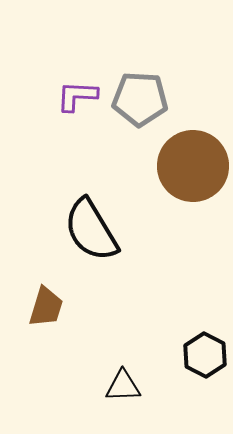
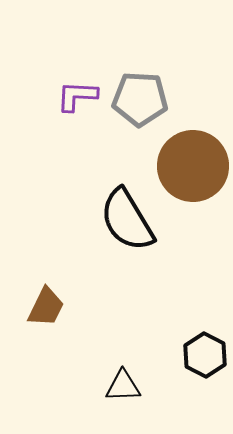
black semicircle: moved 36 px right, 10 px up
brown trapezoid: rotated 9 degrees clockwise
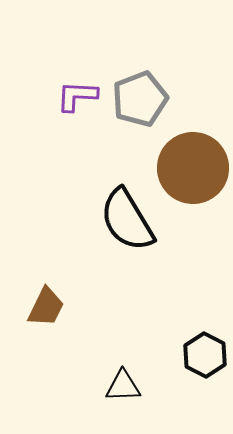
gray pentagon: rotated 24 degrees counterclockwise
brown circle: moved 2 px down
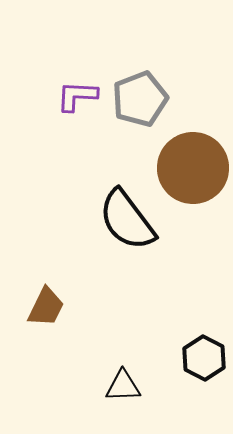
black semicircle: rotated 6 degrees counterclockwise
black hexagon: moved 1 px left, 3 px down
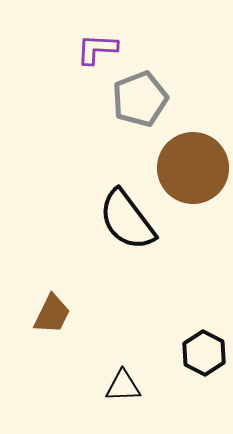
purple L-shape: moved 20 px right, 47 px up
brown trapezoid: moved 6 px right, 7 px down
black hexagon: moved 5 px up
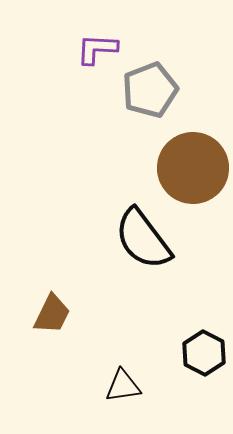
gray pentagon: moved 10 px right, 9 px up
black semicircle: moved 16 px right, 19 px down
black triangle: rotated 6 degrees counterclockwise
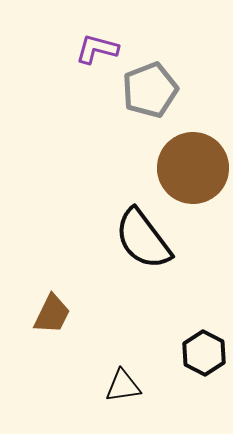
purple L-shape: rotated 12 degrees clockwise
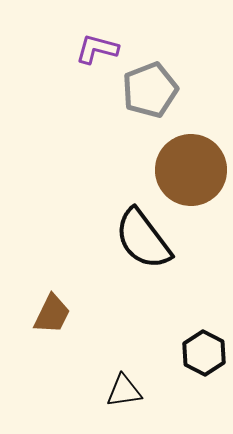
brown circle: moved 2 px left, 2 px down
black triangle: moved 1 px right, 5 px down
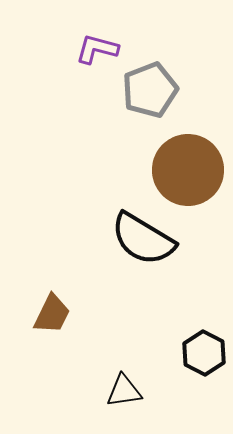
brown circle: moved 3 px left
black semicircle: rotated 22 degrees counterclockwise
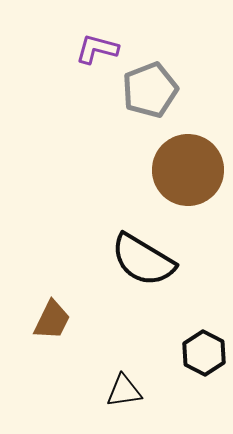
black semicircle: moved 21 px down
brown trapezoid: moved 6 px down
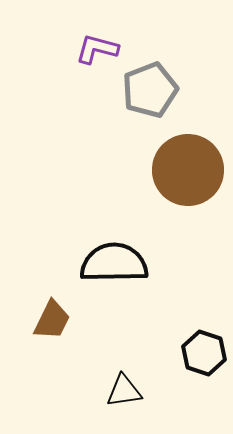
black semicircle: moved 29 px left, 3 px down; rotated 148 degrees clockwise
black hexagon: rotated 9 degrees counterclockwise
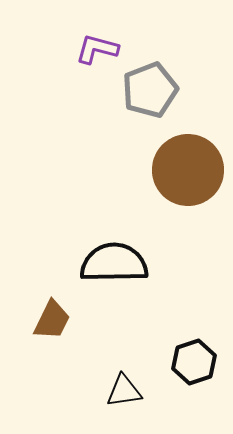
black hexagon: moved 10 px left, 9 px down; rotated 24 degrees clockwise
